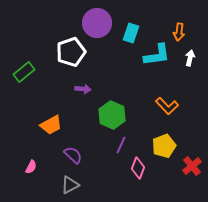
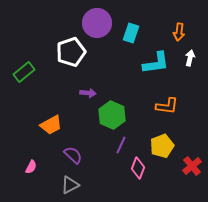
cyan L-shape: moved 1 px left, 8 px down
purple arrow: moved 5 px right, 4 px down
orange L-shape: rotated 40 degrees counterclockwise
yellow pentagon: moved 2 px left
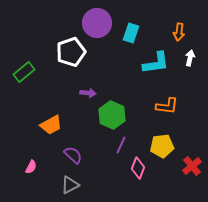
yellow pentagon: rotated 15 degrees clockwise
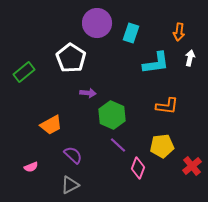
white pentagon: moved 6 px down; rotated 20 degrees counterclockwise
purple line: moved 3 px left; rotated 72 degrees counterclockwise
pink semicircle: rotated 40 degrees clockwise
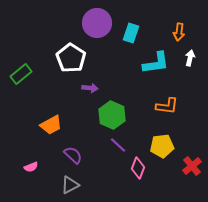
green rectangle: moved 3 px left, 2 px down
purple arrow: moved 2 px right, 5 px up
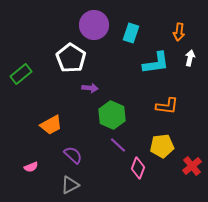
purple circle: moved 3 px left, 2 px down
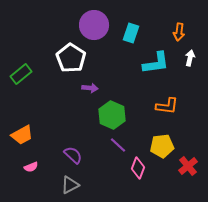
orange trapezoid: moved 29 px left, 10 px down
red cross: moved 4 px left
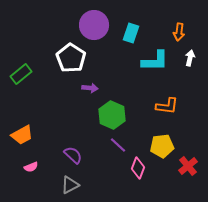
cyan L-shape: moved 1 px left, 2 px up; rotated 8 degrees clockwise
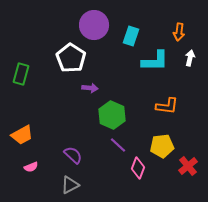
cyan rectangle: moved 3 px down
green rectangle: rotated 35 degrees counterclockwise
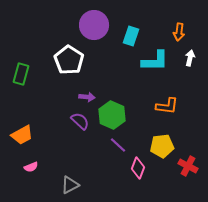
white pentagon: moved 2 px left, 2 px down
purple arrow: moved 3 px left, 9 px down
purple semicircle: moved 7 px right, 34 px up
red cross: rotated 24 degrees counterclockwise
